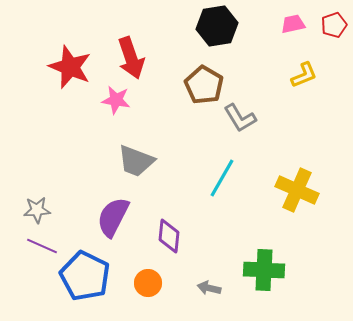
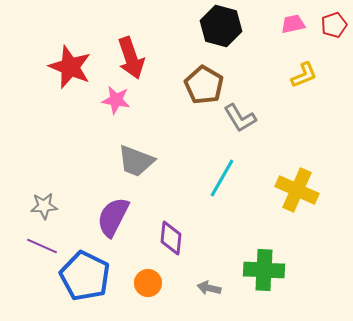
black hexagon: moved 4 px right; rotated 24 degrees clockwise
gray star: moved 7 px right, 4 px up
purple diamond: moved 2 px right, 2 px down
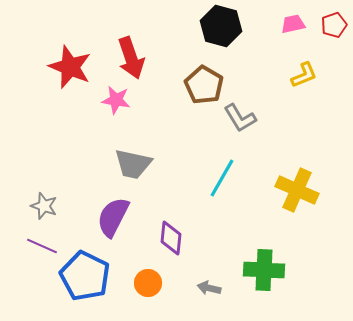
gray trapezoid: moved 3 px left, 3 px down; rotated 9 degrees counterclockwise
gray star: rotated 24 degrees clockwise
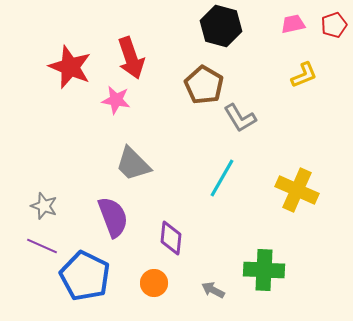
gray trapezoid: rotated 33 degrees clockwise
purple semicircle: rotated 132 degrees clockwise
orange circle: moved 6 px right
gray arrow: moved 4 px right, 2 px down; rotated 15 degrees clockwise
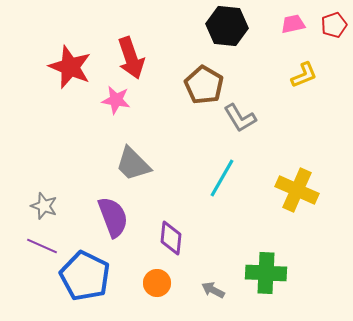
black hexagon: moved 6 px right; rotated 9 degrees counterclockwise
green cross: moved 2 px right, 3 px down
orange circle: moved 3 px right
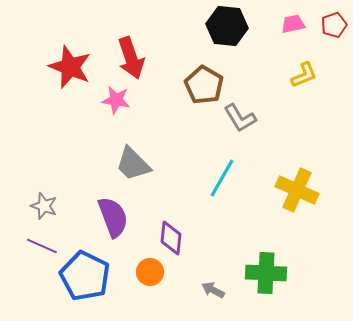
orange circle: moved 7 px left, 11 px up
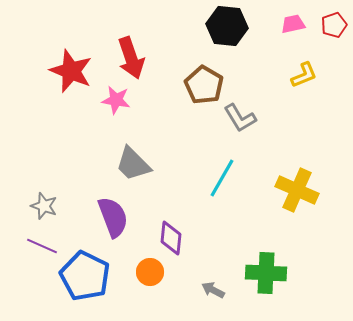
red star: moved 1 px right, 4 px down
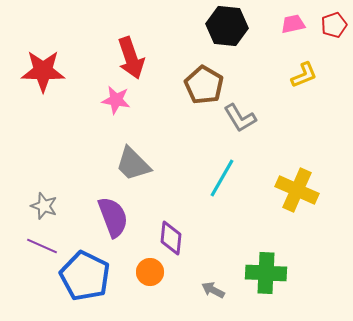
red star: moved 28 px left; rotated 21 degrees counterclockwise
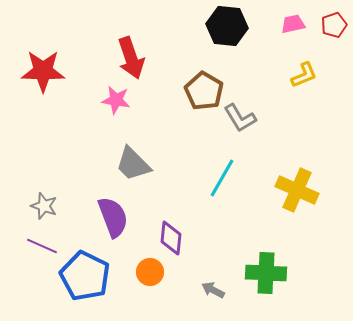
brown pentagon: moved 6 px down
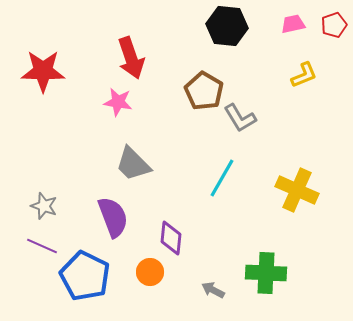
pink star: moved 2 px right, 2 px down
